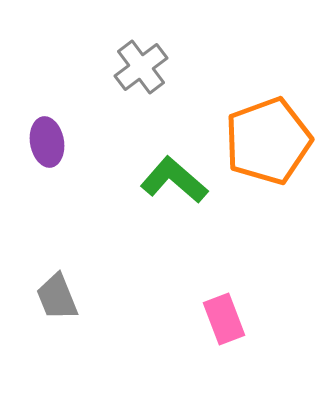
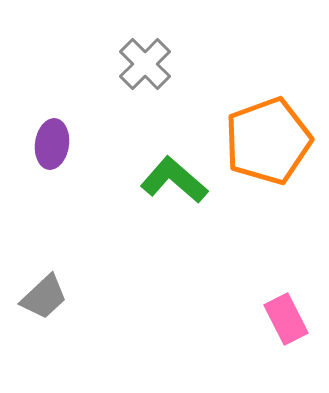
gray cross: moved 4 px right, 3 px up; rotated 8 degrees counterclockwise
purple ellipse: moved 5 px right, 2 px down; rotated 18 degrees clockwise
gray trapezoid: moved 13 px left; rotated 111 degrees counterclockwise
pink rectangle: moved 62 px right; rotated 6 degrees counterclockwise
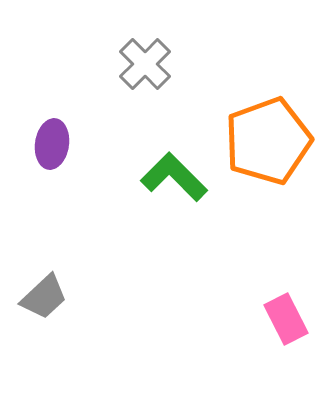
green L-shape: moved 3 px up; rotated 4 degrees clockwise
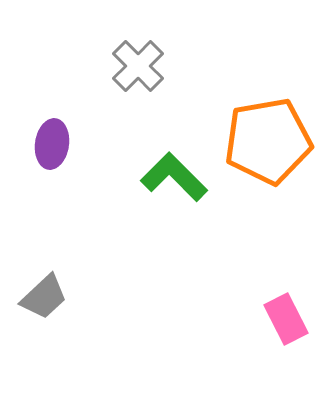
gray cross: moved 7 px left, 2 px down
orange pentagon: rotated 10 degrees clockwise
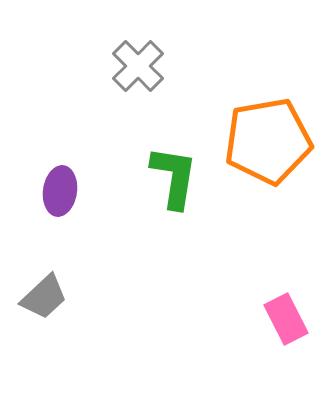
purple ellipse: moved 8 px right, 47 px down
green L-shape: rotated 54 degrees clockwise
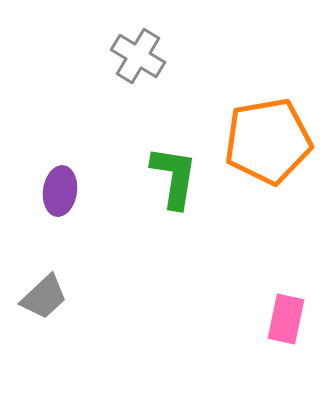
gray cross: moved 10 px up; rotated 14 degrees counterclockwise
pink rectangle: rotated 39 degrees clockwise
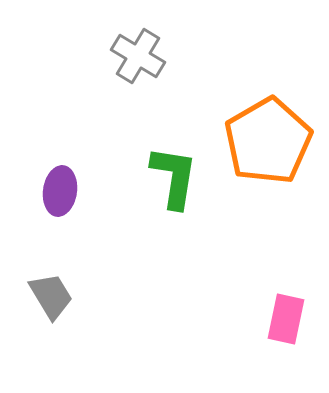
orange pentagon: rotated 20 degrees counterclockwise
gray trapezoid: moved 7 px right, 1 px up; rotated 78 degrees counterclockwise
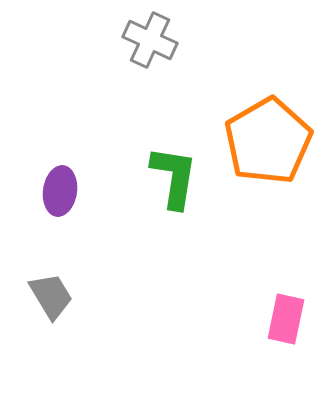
gray cross: moved 12 px right, 16 px up; rotated 6 degrees counterclockwise
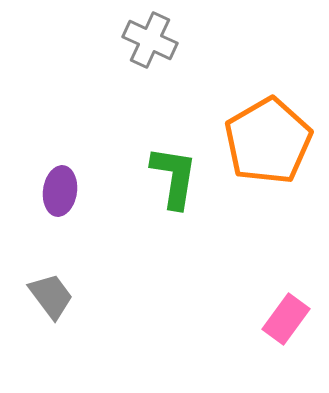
gray trapezoid: rotated 6 degrees counterclockwise
pink rectangle: rotated 24 degrees clockwise
